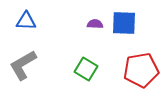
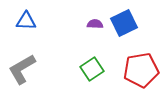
blue square: rotated 28 degrees counterclockwise
gray L-shape: moved 1 px left, 4 px down
green square: moved 6 px right; rotated 25 degrees clockwise
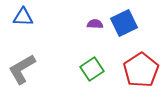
blue triangle: moved 3 px left, 4 px up
red pentagon: rotated 24 degrees counterclockwise
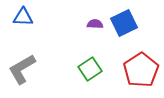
green square: moved 2 px left
